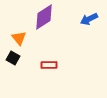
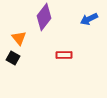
purple diamond: rotated 20 degrees counterclockwise
red rectangle: moved 15 px right, 10 px up
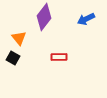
blue arrow: moved 3 px left
red rectangle: moved 5 px left, 2 px down
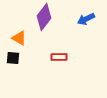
orange triangle: rotated 21 degrees counterclockwise
black square: rotated 24 degrees counterclockwise
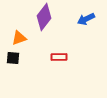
orange triangle: rotated 49 degrees counterclockwise
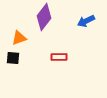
blue arrow: moved 2 px down
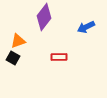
blue arrow: moved 6 px down
orange triangle: moved 1 px left, 3 px down
black square: rotated 24 degrees clockwise
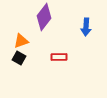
blue arrow: rotated 60 degrees counterclockwise
orange triangle: moved 3 px right
black square: moved 6 px right
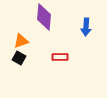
purple diamond: rotated 32 degrees counterclockwise
red rectangle: moved 1 px right
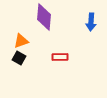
blue arrow: moved 5 px right, 5 px up
